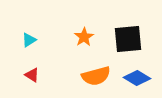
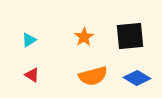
black square: moved 2 px right, 3 px up
orange semicircle: moved 3 px left
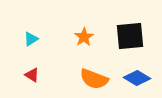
cyan triangle: moved 2 px right, 1 px up
orange semicircle: moved 1 px right, 3 px down; rotated 36 degrees clockwise
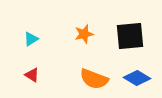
orange star: moved 3 px up; rotated 18 degrees clockwise
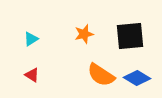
orange semicircle: moved 7 px right, 4 px up; rotated 12 degrees clockwise
